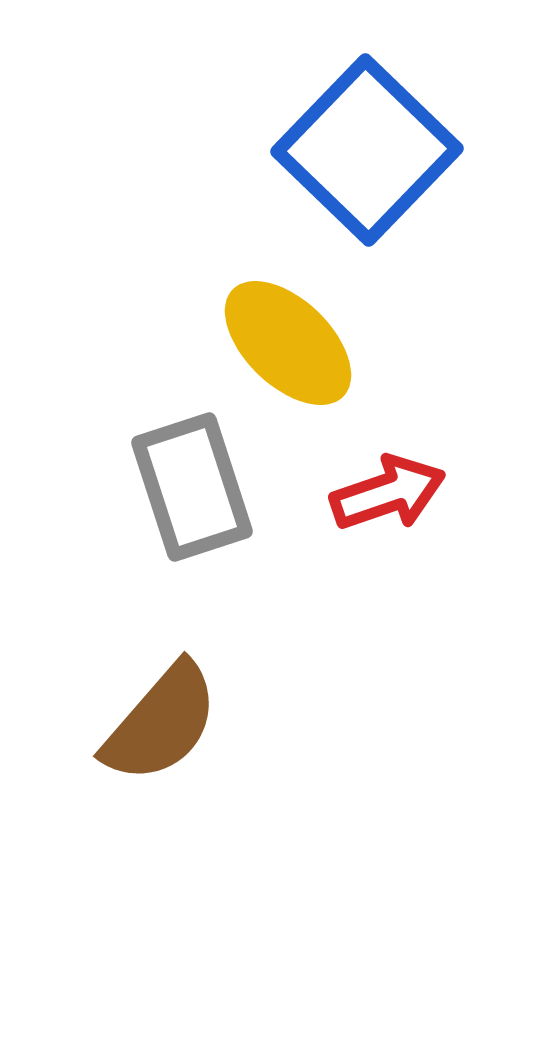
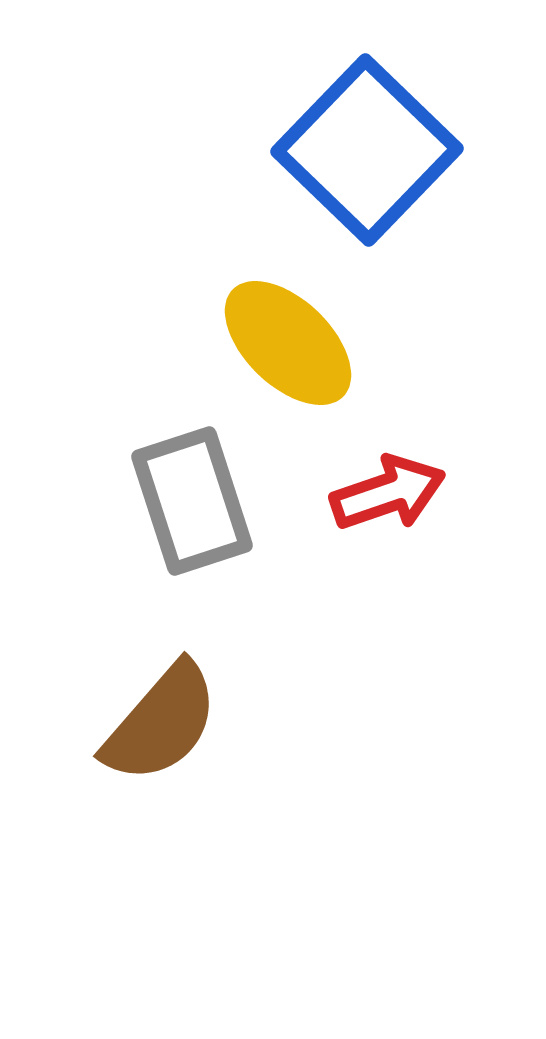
gray rectangle: moved 14 px down
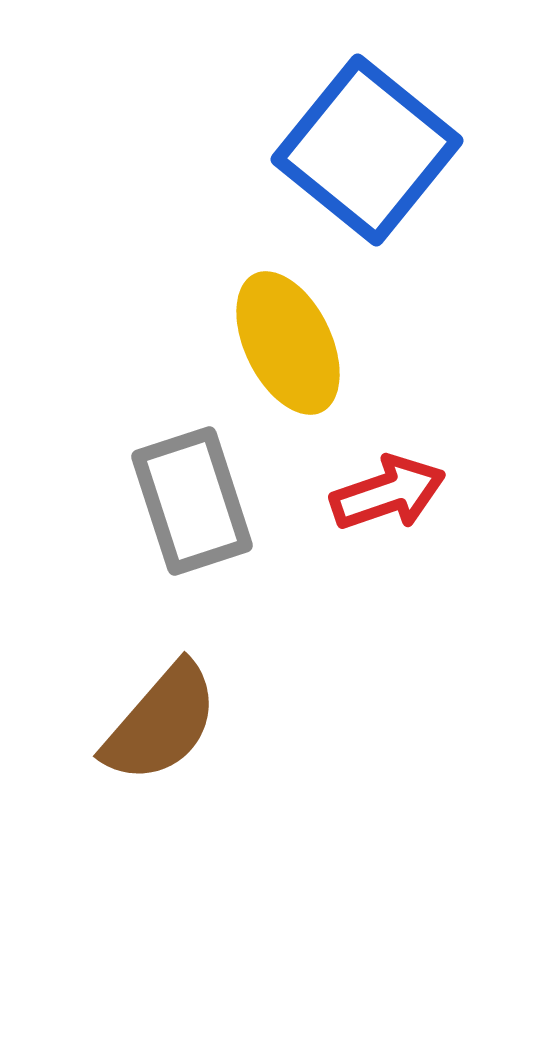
blue square: rotated 5 degrees counterclockwise
yellow ellipse: rotated 20 degrees clockwise
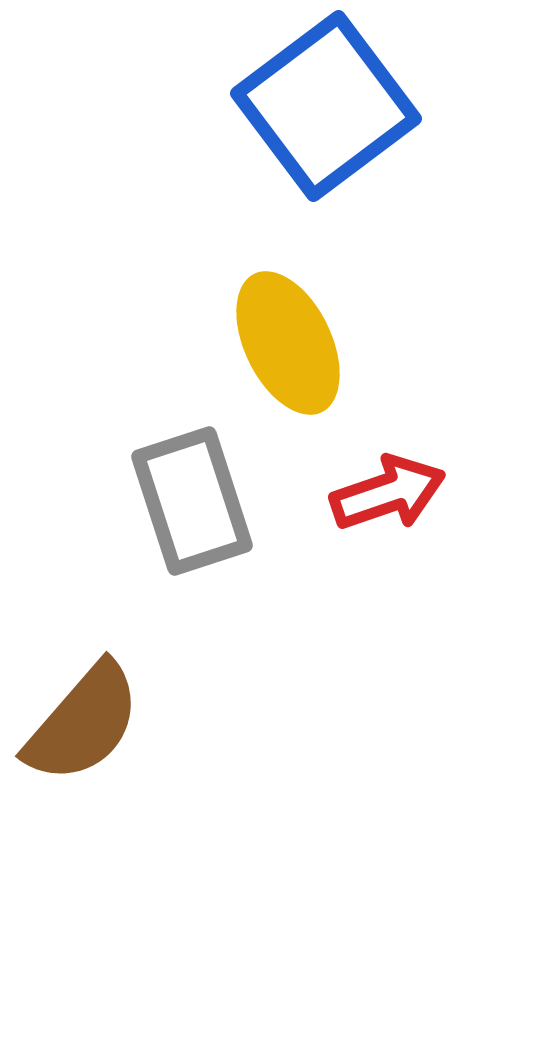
blue square: moved 41 px left, 44 px up; rotated 14 degrees clockwise
brown semicircle: moved 78 px left
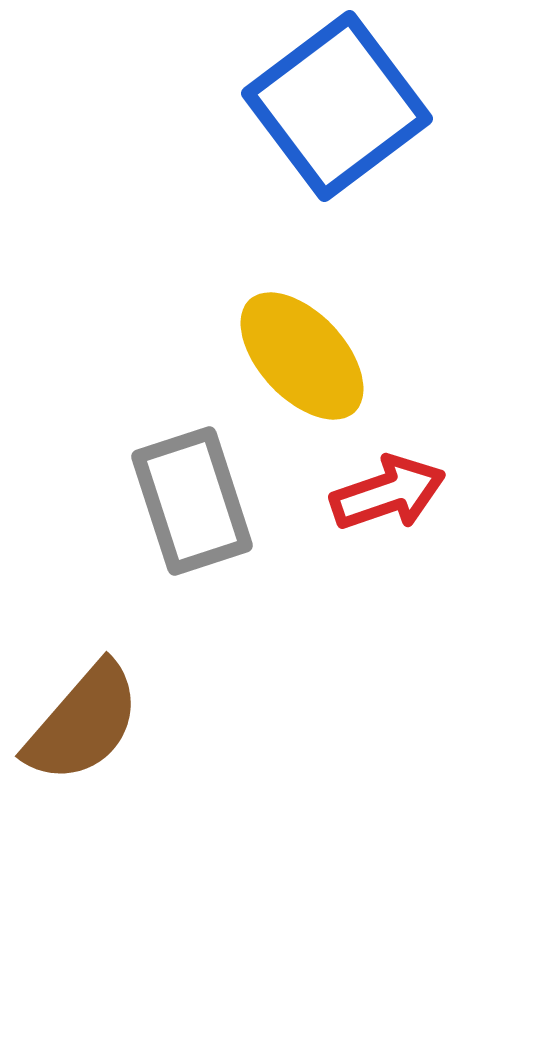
blue square: moved 11 px right
yellow ellipse: moved 14 px right, 13 px down; rotated 17 degrees counterclockwise
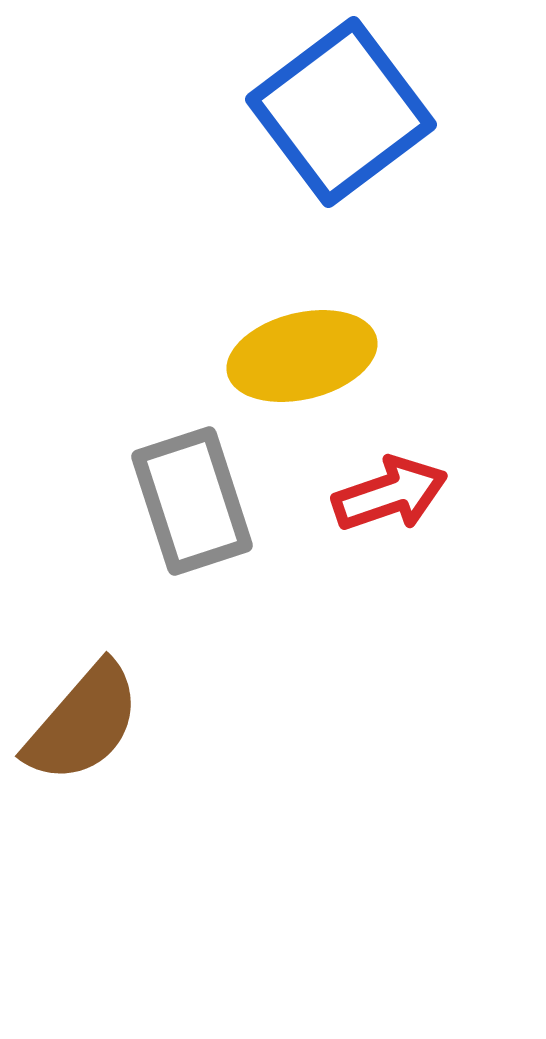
blue square: moved 4 px right, 6 px down
yellow ellipse: rotated 61 degrees counterclockwise
red arrow: moved 2 px right, 1 px down
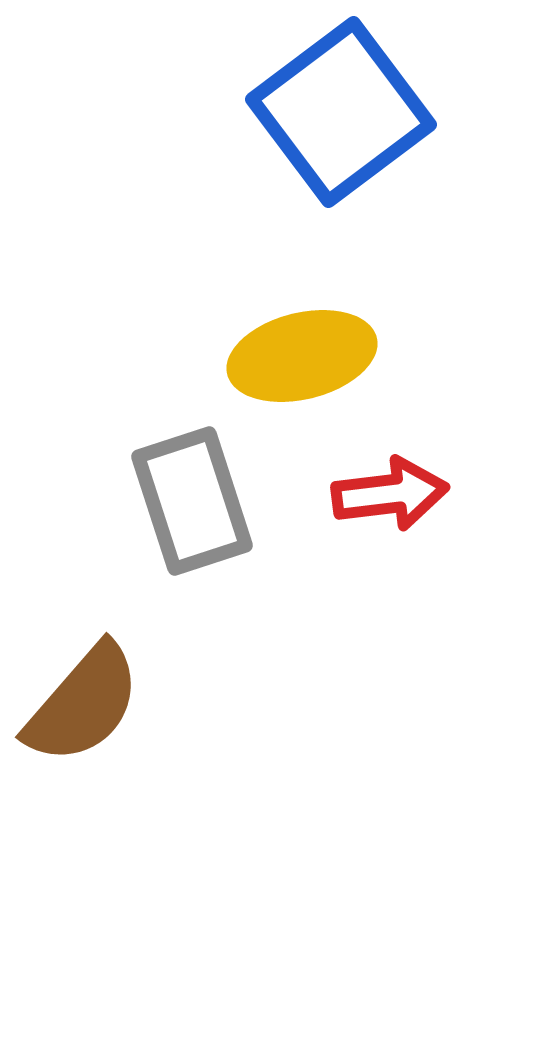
red arrow: rotated 12 degrees clockwise
brown semicircle: moved 19 px up
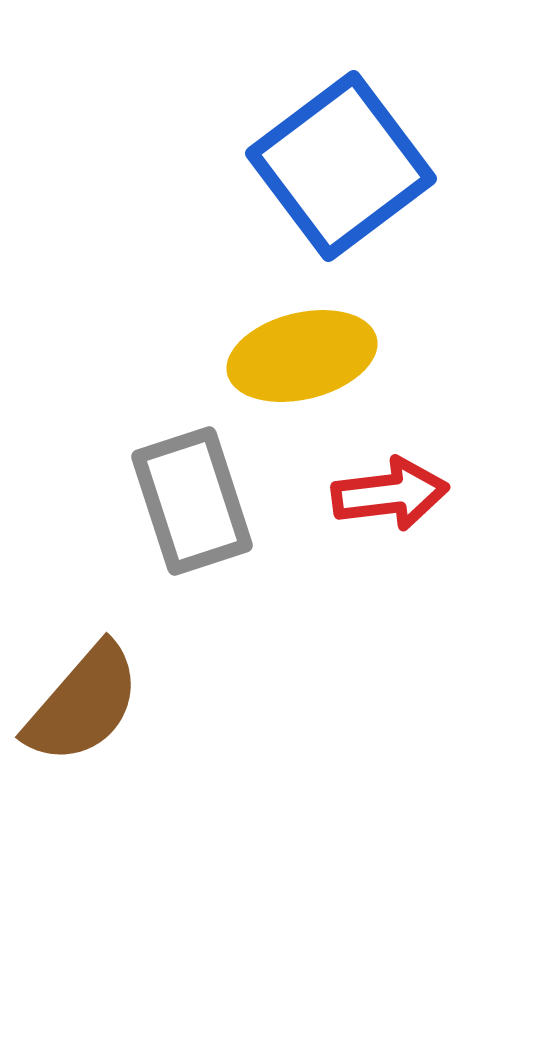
blue square: moved 54 px down
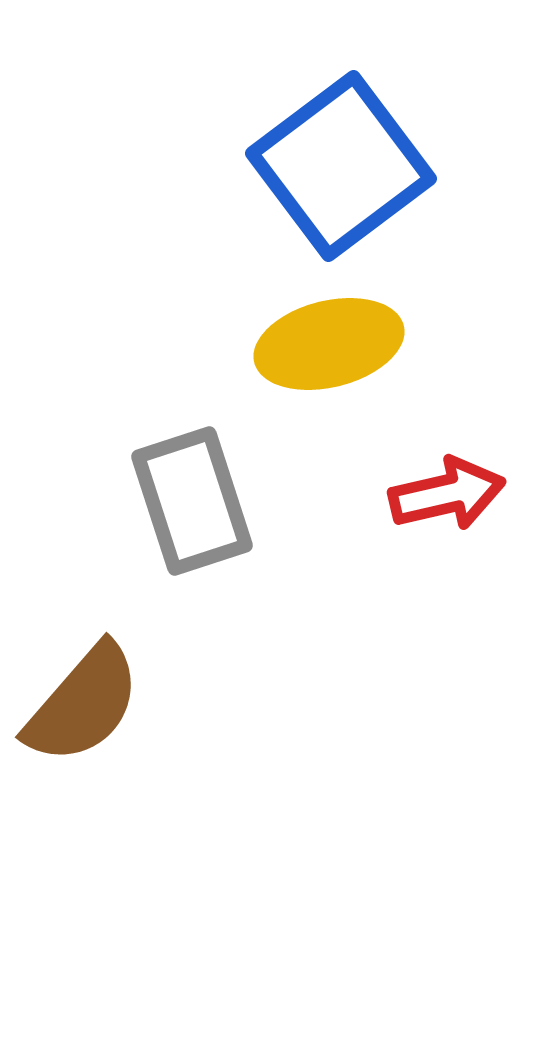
yellow ellipse: moved 27 px right, 12 px up
red arrow: moved 57 px right; rotated 6 degrees counterclockwise
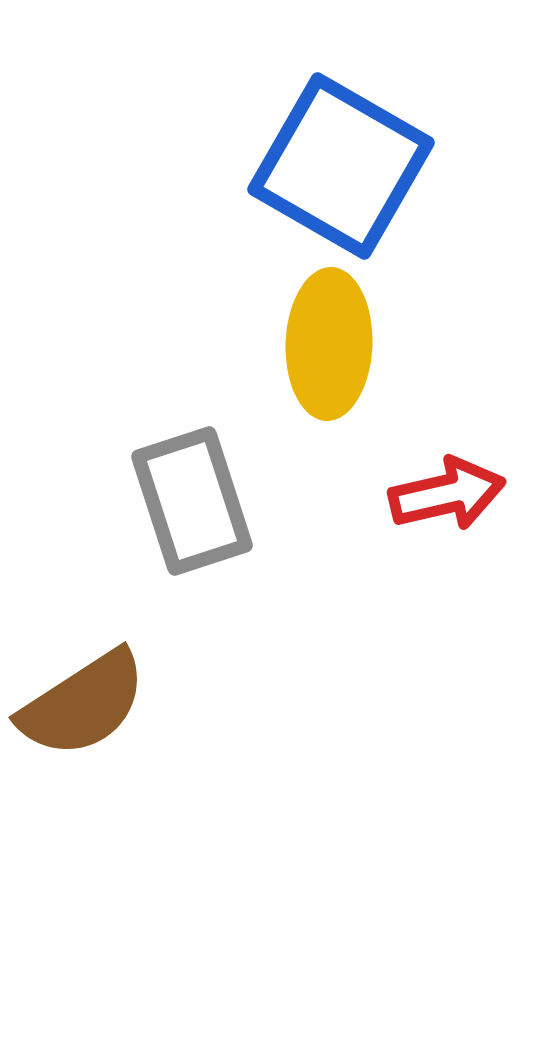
blue square: rotated 23 degrees counterclockwise
yellow ellipse: rotated 74 degrees counterclockwise
brown semicircle: rotated 16 degrees clockwise
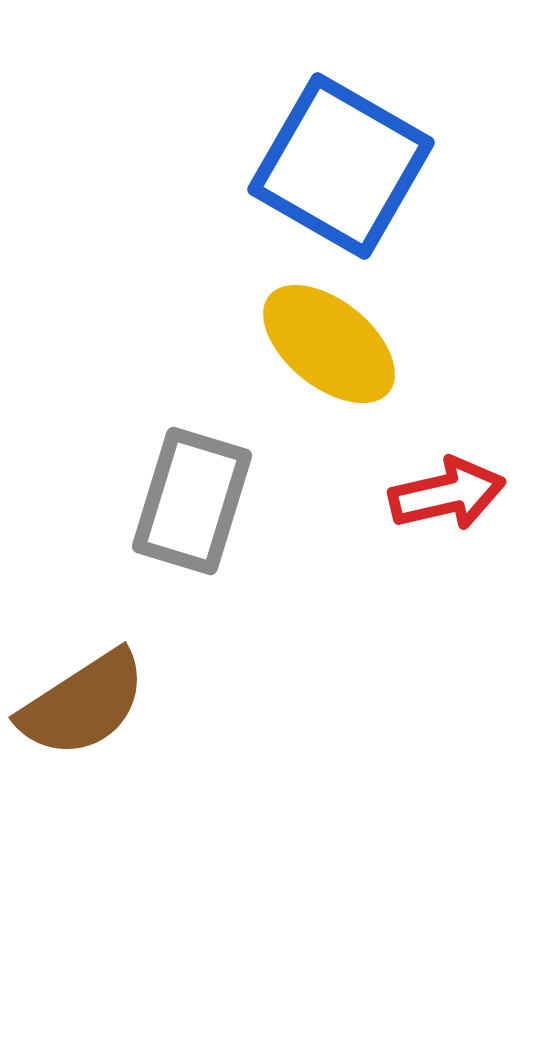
yellow ellipse: rotated 53 degrees counterclockwise
gray rectangle: rotated 35 degrees clockwise
